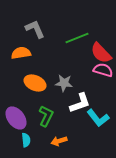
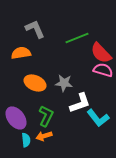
orange arrow: moved 15 px left, 5 px up
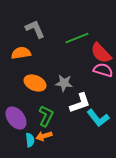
cyan semicircle: moved 4 px right
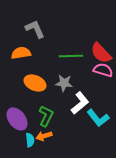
green line: moved 6 px left, 18 px down; rotated 20 degrees clockwise
white L-shape: rotated 20 degrees counterclockwise
purple ellipse: moved 1 px right, 1 px down
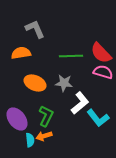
pink semicircle: moved 2 px down
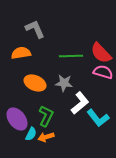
orange arrow: moved 2 px right, 1 px down
cyan semicircle: moved 1 px right, 6 px up; rotated 32 degrees clockwise
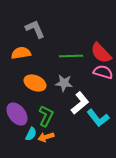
purple ellipse: moved 5 px up
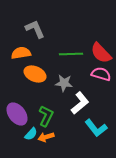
green line: moved 2 px up
pink semicircle: moved 2 px left, 2 px down
orange ellipse: moved 9 px up
cyan L-shape: moved 2 px left, 10 px down
cyan semicircle: rotated 16 degrees clockwise
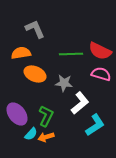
red semicircle: moved 1 px left, 2 px up; rotated 20 degrees counterclockwise
cyan L-shape: moved 1 px left, 3 px up; rotated 85 degrees counterclockwise
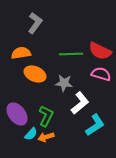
gray L-shape: moved 6 px up; rotated 60 degrees clockwise
